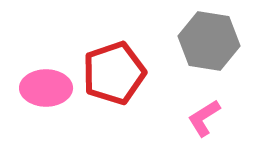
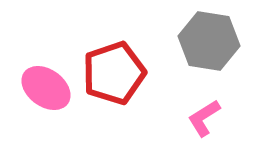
pink ellipse: rotated 36 degrees clockwise
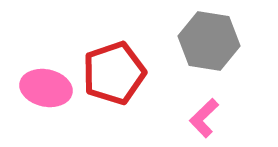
pink ellipse: rotated 24 degrees counterclockwise
pink L-shape: rotated 12 degrees counterclockwise
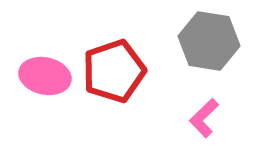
red pentagon: moved 2 px up
pink ellipse: moved 1 px left, 12 px up
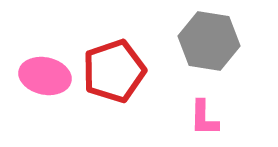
pink L-shape: rotated 45 degrees counterclockwise
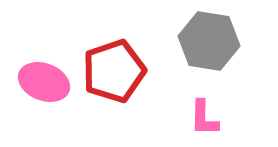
pink ellipse: moved 1 px left, 6 px down; rotated 9 degrees clockwise
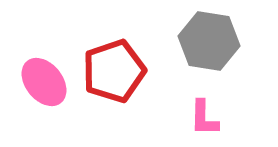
pink ellipse: rotated 30 degrees clockwise
